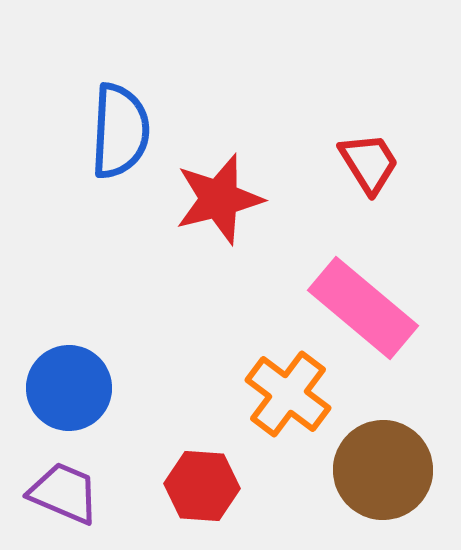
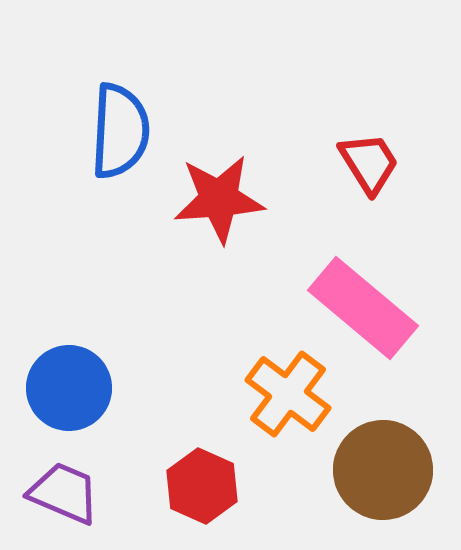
red star: rotated 10 degrees clockwise
red hexagon: rotated 20 degrees clockwise
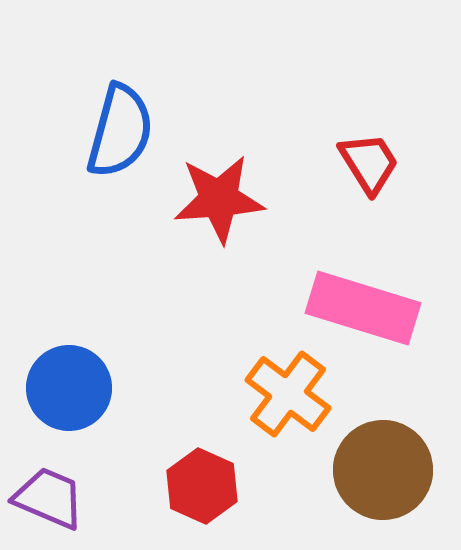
blue semicircle: rotated 12 degrees clockwise
pink rectangle: rotated 23 degrees counterclockwise
purple trapezoid: moved 15 px left, 5 px down
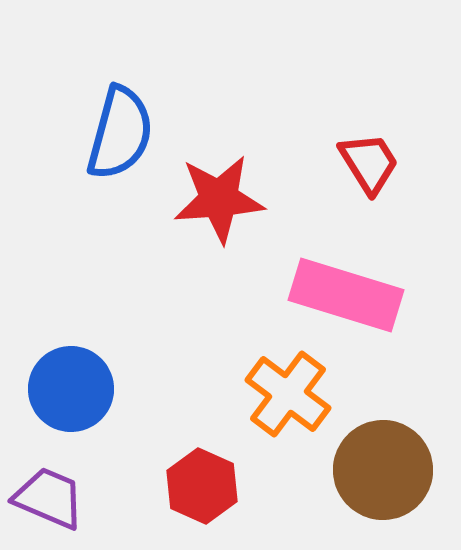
blue semicircle: moved 2 px down
pink rectangle: moved 17 px left, 13 px up
blue circle: moved 2 px right, 1 px down
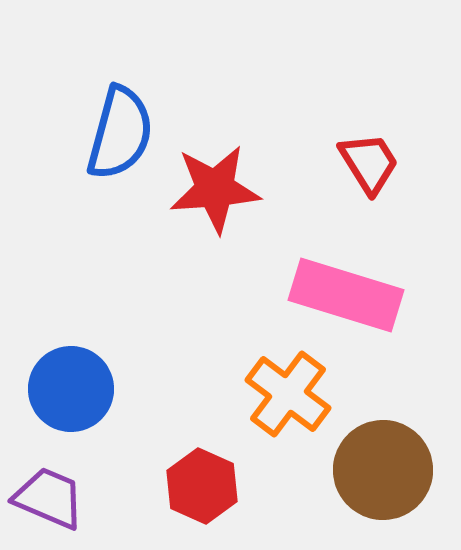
red star: moved 4 px left, 10 px up
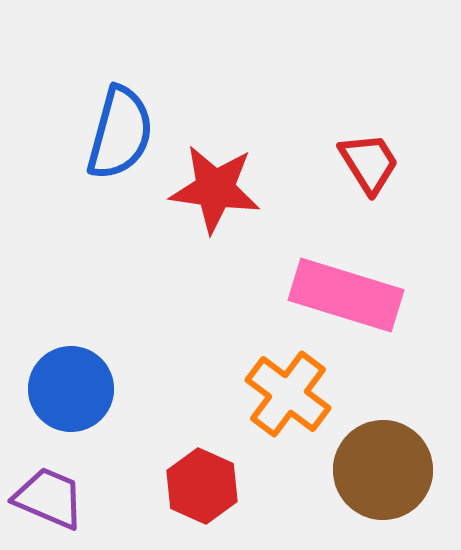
red star: rotated 12 degrees clockwise
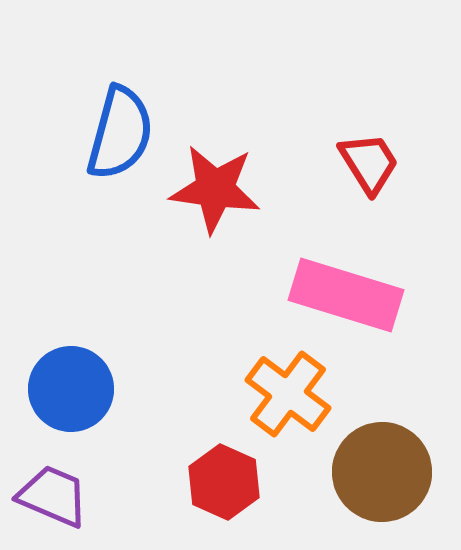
brown circle: moved 1 px left, 2 px down
red hexagon: moved 22 px right, 4 px up
purple trapezoid: moved 4 px right, 2 px up
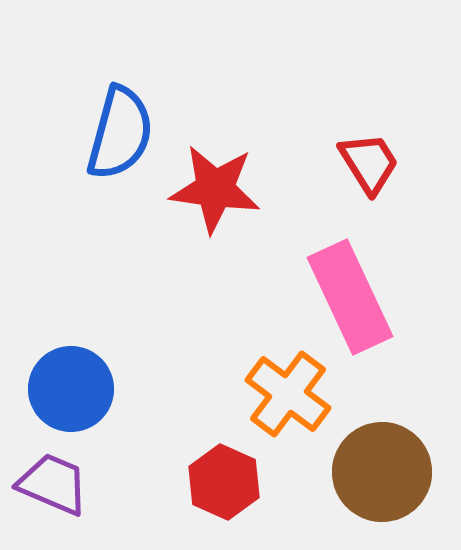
pink rectangle: moved 4 px right, 2 px down; rotated 48 degrees clockwise
purple trapezoid: moved 12 px up
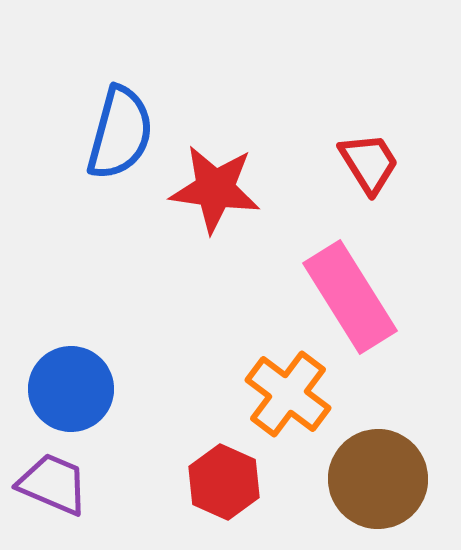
pink rectangle: rotated 7 degrees counterclockwise
brown circle: moved 4 px left, 7 px down
